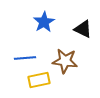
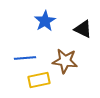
blue star: moved 1 px right, 1 px up
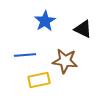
blue line: moved 3 px up
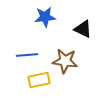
blue star: moved 4 px up; rotated 25 degrees clockwise
blue line: moved 2 px right
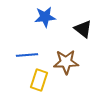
black triangle: rotated 12 degrees clockwise
brown star: moved 1 px right, 1 px down; rotated 10 degrees counterclockwise
yellow rectangle: rotated 60 degrees counterclockwise
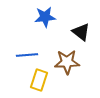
black triangle: moved 2 px left, 3 px down
brown star: moved 1 px right
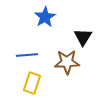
blue star: rotated 25 degrees counterclockwise
black triangle: moved 2 px right, 5 px down; rotated 24 degrees clockwise
yellow rectangle: moved 7 px left, 3 px down
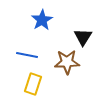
blue star: moved 3 px left, 3 px down
blue line: rotated 15 degrees clockwise
yellow rectangle: moved 1 px right, 1 px down
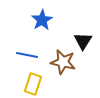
black triangle: moved 4 px down
brown star: moved 4 px left; rotated 15 degrees clockwise
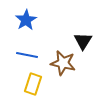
blue star: moved 16 px left
brown star: moved 1 px down
